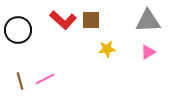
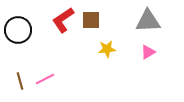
red L-shape: rotated 104 degrees clockwise
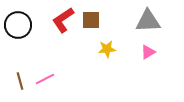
black circle: moved 5 px up
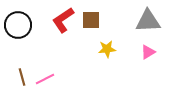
brown line: moved 2 px right, 4 px up
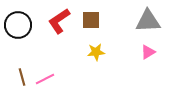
red L-shape: moved 4 px left, 1 px down
yellow star: moved 11 px left, 3 px down
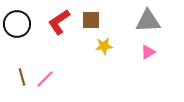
red L-shape: moved 1 px down
black circle: moved 1 px left, 1 px up
yellow star: moved 8 px right, 6 px up
pink line: rotated 18 degrees counterclockwise
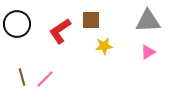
red L-shape: moved 1 px right, 9 px down
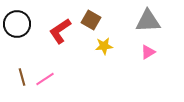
brown square: rotated 30 degrees clockwise
pink line: rotated 12 degrees clockwise
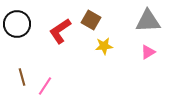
pink line: moved 7 px down; rotated 24 degrees counterclockwise
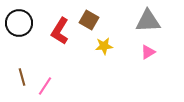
brown square: moved 2 px left
black circle: moved 2 px right, 1 px up
red L-shape: rotated 24 degrees counterclockwise
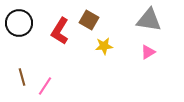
gray triangle: moved 1 px right, 1 px up; rotated 12 degrees clockwise
